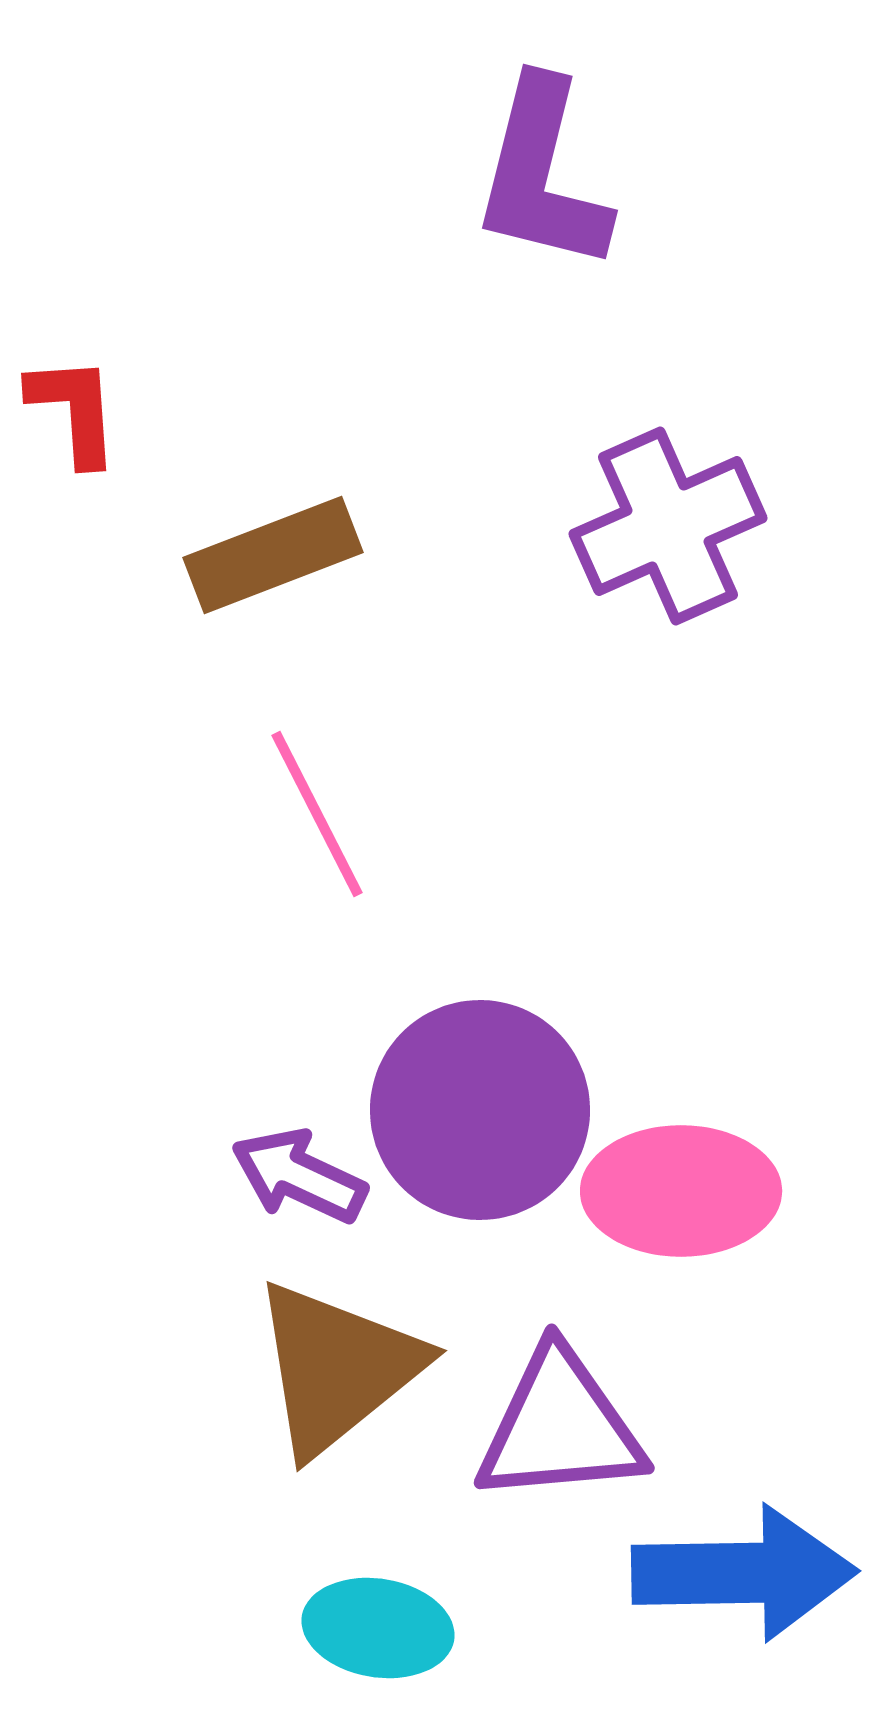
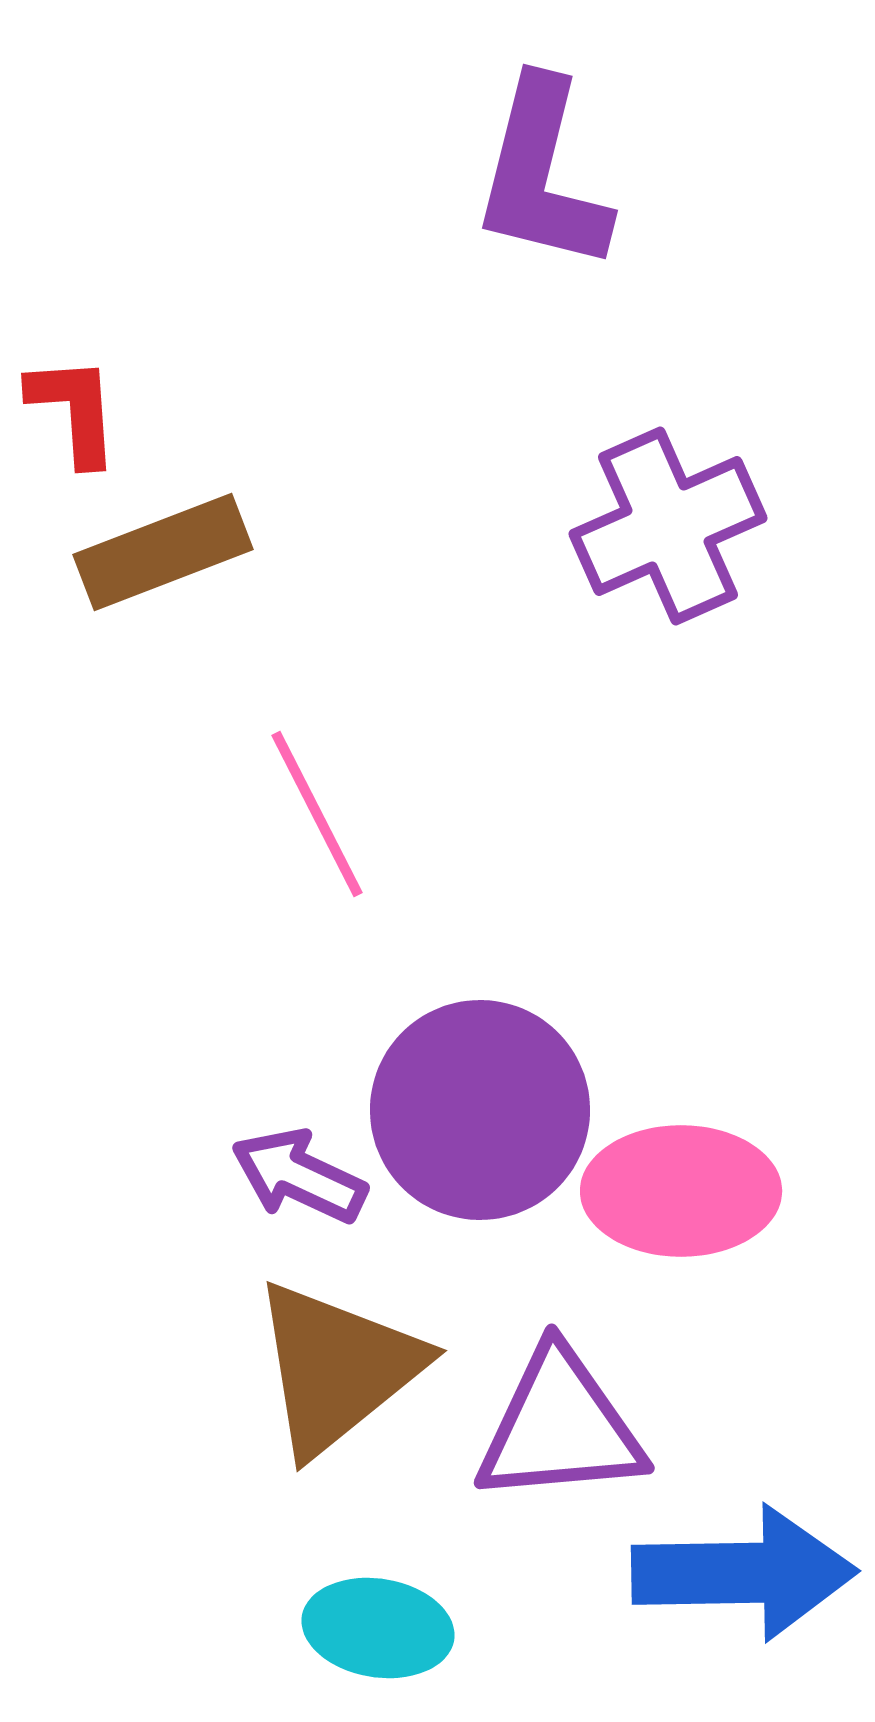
brown rectangle: moved 110 px left, 3 px up
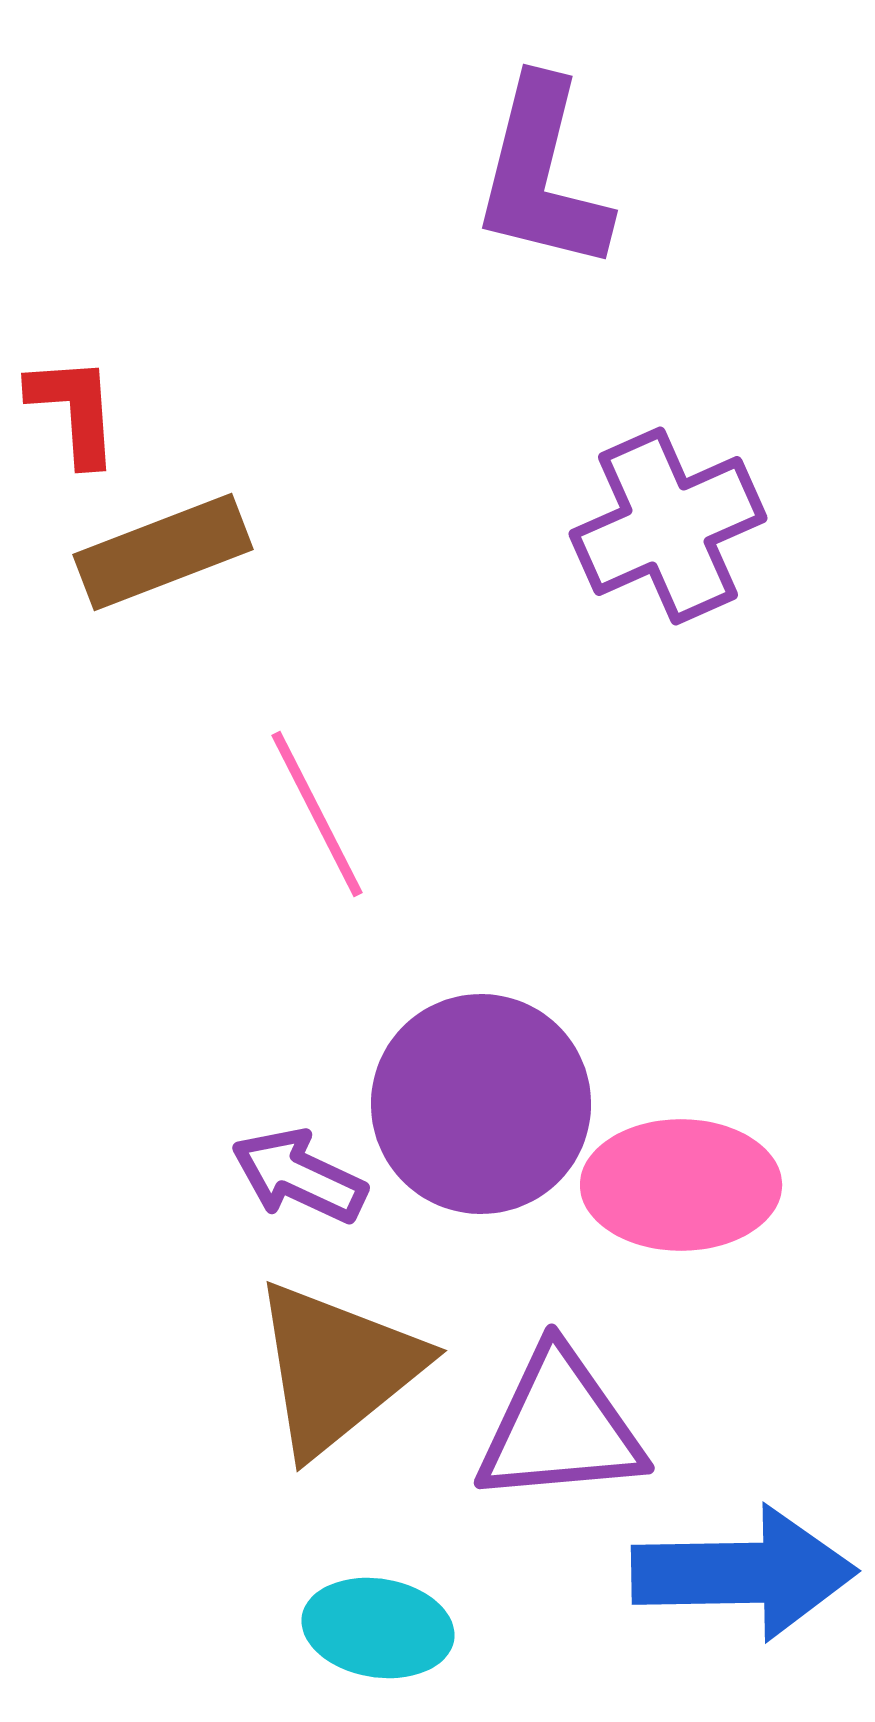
purple circle: moved 1 px right, 6 px up
pink ellipse: moved 6 px up
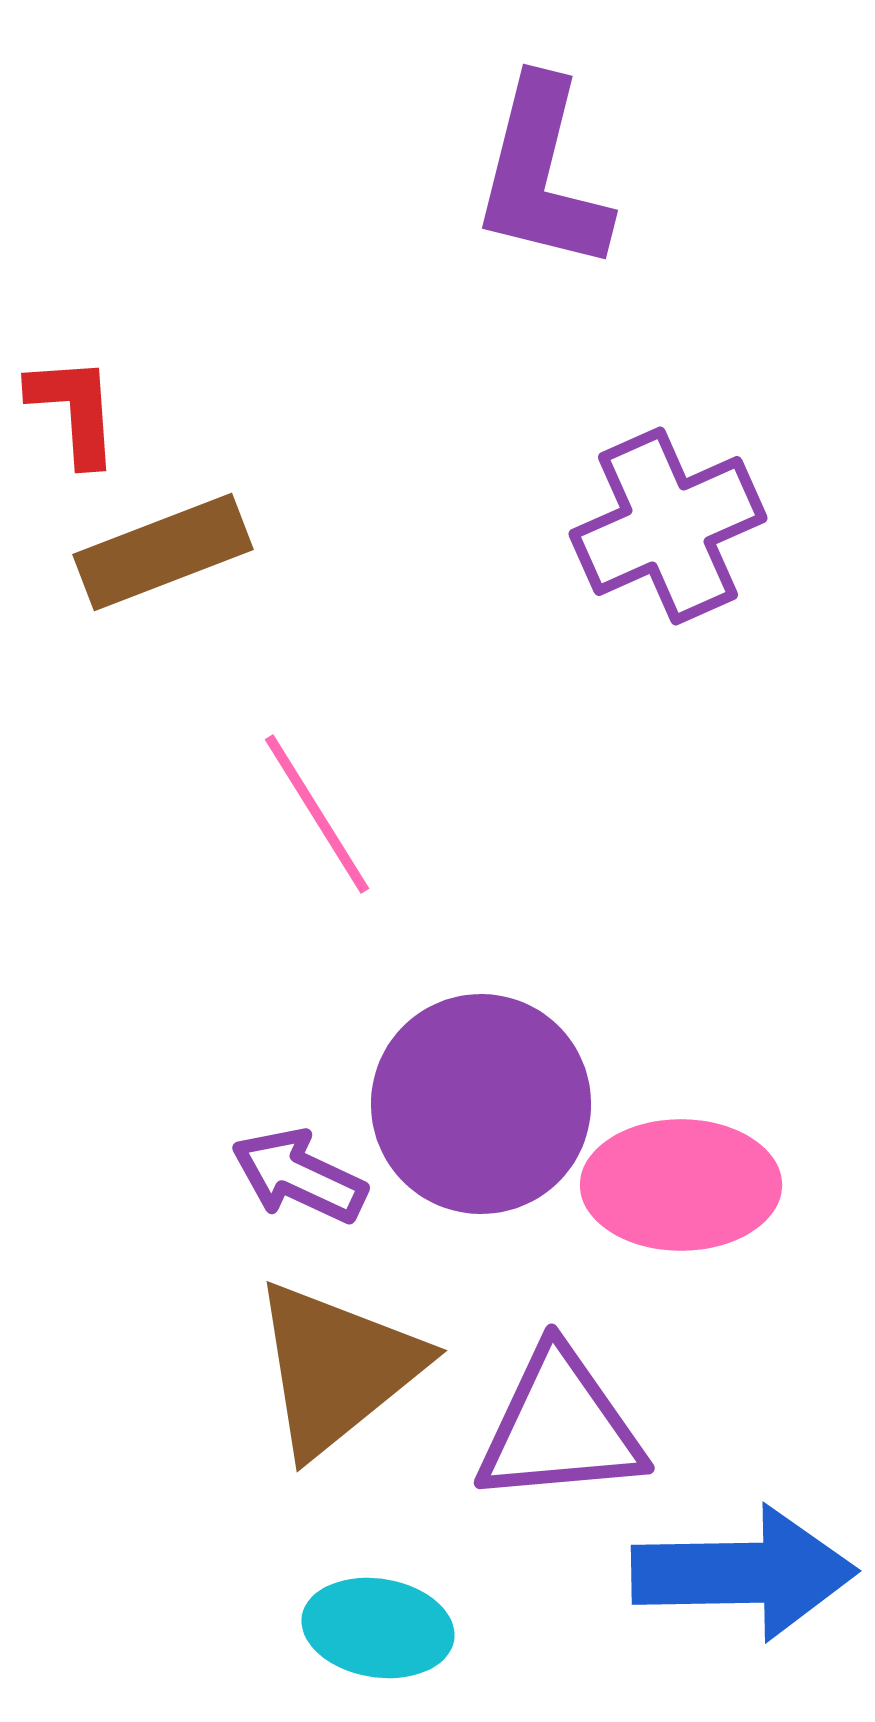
pink line: rotated 5 degrees counterclockwise
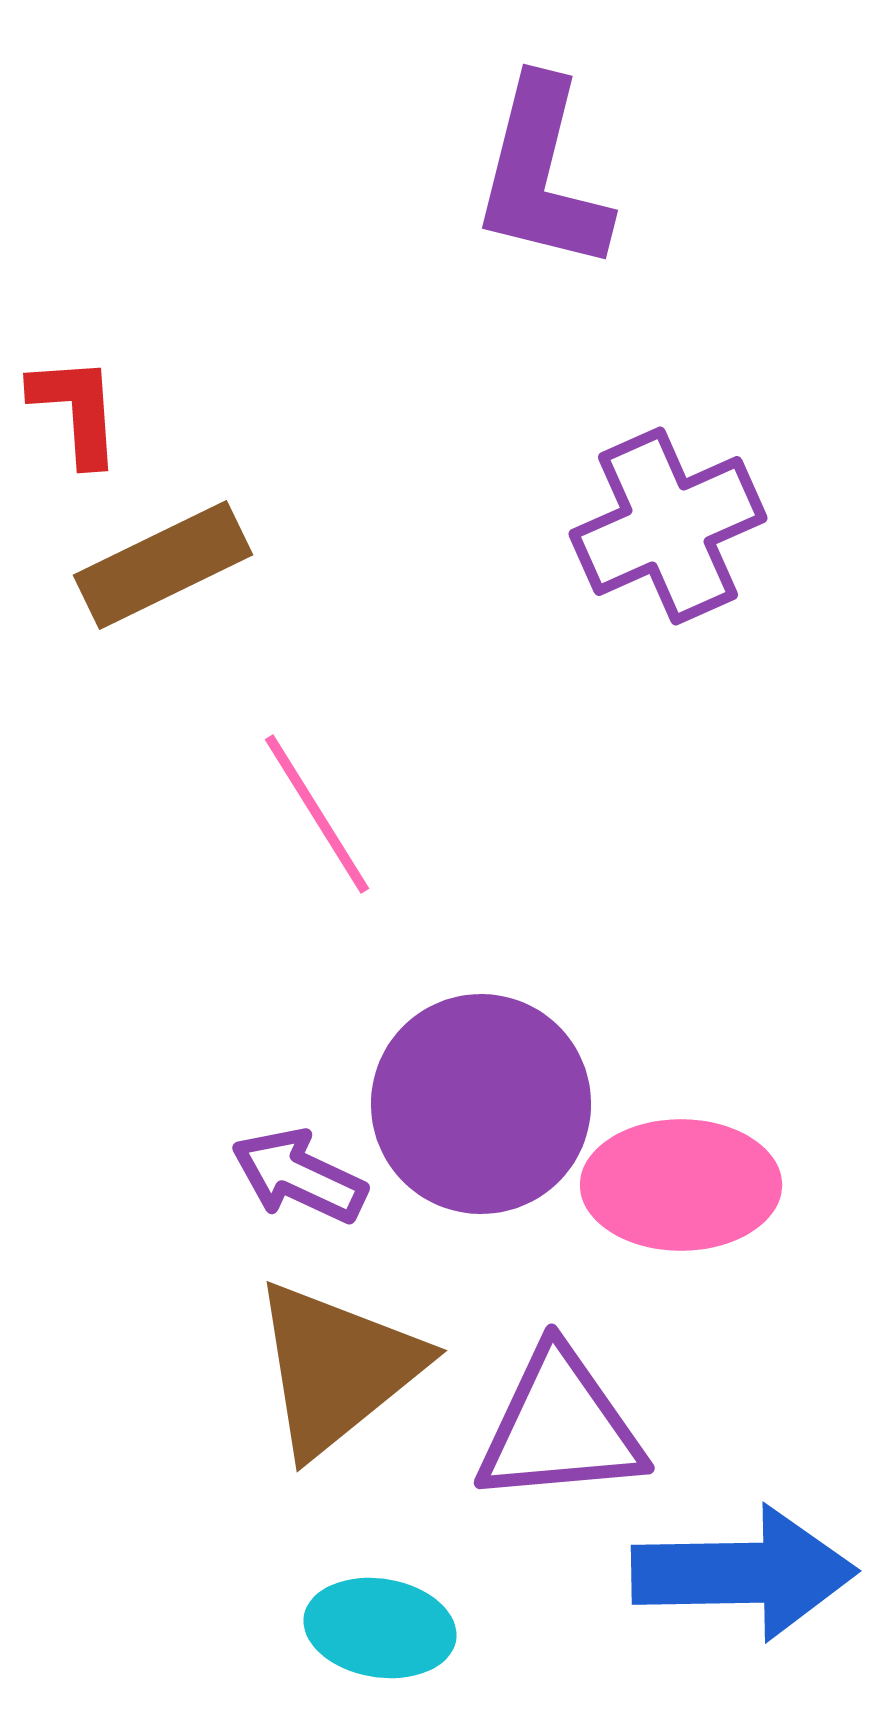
red L-shape: moved 2 px right
brown rectangle: moved 13 px down; rotated 5 degrees counterclockwise
cyan ellipse: moved 2 px right
